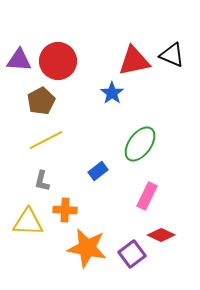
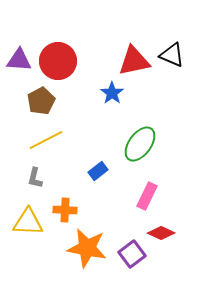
gray L-shape: moved 7 px left, 3 px up
red diamond: moved 2 px up
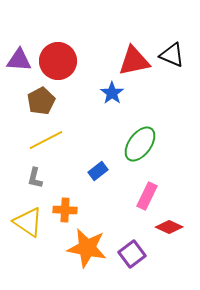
yellow triangle: rotated 32 degrees clockwise
red diamond: moved 8 px right, 6 px up
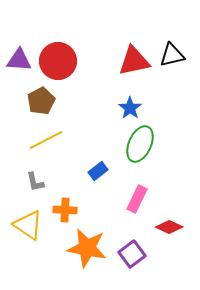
black triangle: rotated 36 degrees counterclockwise
blue star: moved 18 px right, 15 px down
green ellipse: rotated 12 degrees counterclockwise
gray L-shape: moved 4 px down; rotated 25 degrees counterclockwise
pink rectangle: moved 10 px left, 3 px down
yellow triangle: moved 3 px down
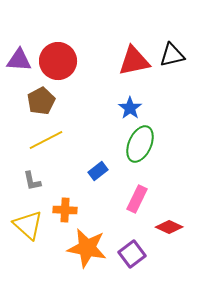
gray L-shape: moved 3 px left, 1 px up
yellow triangle: rotated 8 degrees clockwise
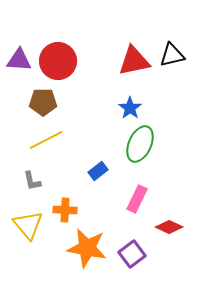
brown pentagon: moved 2 px right, 1 px down; rotated 28 degrees clockwise
yellow triangle: rotated 8 degrees clockwise
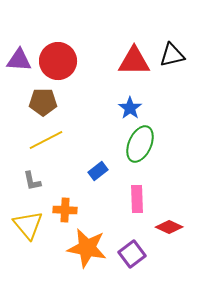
red triangle: rotated 12 degrees clockwise
pink rectangle: rotated 28 degrees counterclockwise
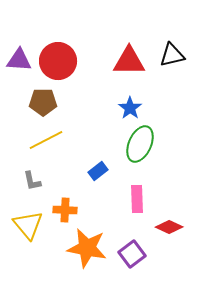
red triangle: moved 5 px left
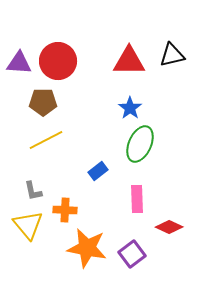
purple triangle: moved 3 px down
gray L-shape: moved 1 px right, 10 px down
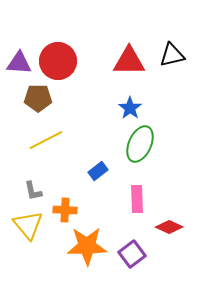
brown pentagon: moved 5 px left, 4 px up
orange star: moved 2 px up; rotated 12 degrees counterclockwise
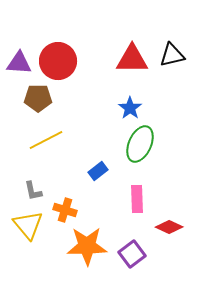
red triangle: moved 3 px right, 2 px up
orange cross: rotated 15 degrees clockwise
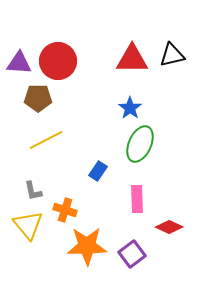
blue rectangle: rotated 18 degrees counterclockwise
